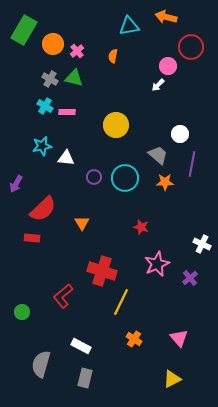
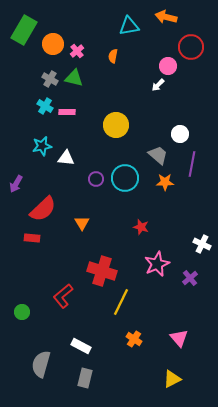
purple circle: moved 2 px right, 2 px down
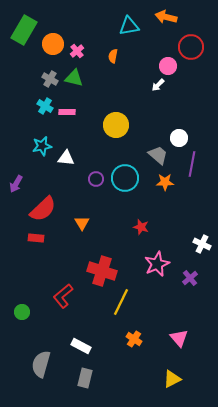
white circle: moved 1 px left, 4 px down
red rectangle: moved 4 px right
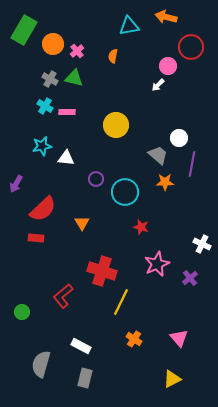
cyan circle: moved 14 px down
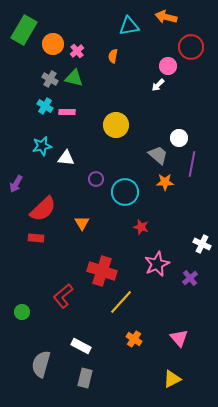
yellow line: rotated 16 degrees clockwise
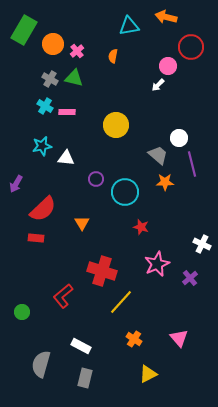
purple line: rotated 25 degrees counterclockwise
yellow triangle: moved 24 px left, 5 px up
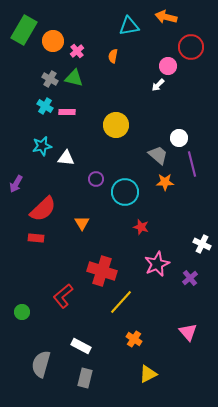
orange circle: moved 3 px up
pink triangle: moved 9 px right, 6 px up
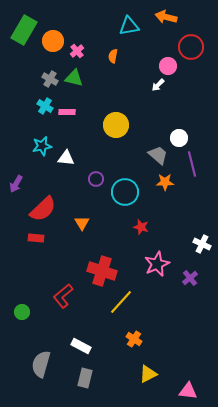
pink triangle: moved 59 px down; rotated 42 degrees counterclockwise
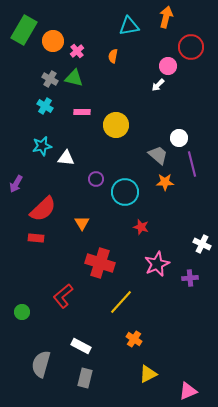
orange arrow: rotated 90 degrees clockwise
pink rectangle: moved 15 px right
red cross: moved 2 px left, 8 px up
purple cross: rotated 35 degrees clockwise
pink triangle: rotated 30 degrees counterclockwise
